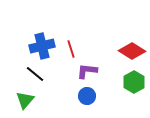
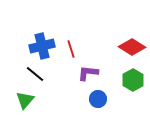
red diamond: moved 4 px up
purple L-shape: moved 1 px right, 2 px down
green hexagon: moved 1 px left, 2 px up
blue circle: moved 11 px right, 3 px down
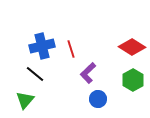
purple L-shape: rotated 50 degrees counterclockwise
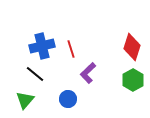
red diamond: rotated 76 degrees clockwise
blue circle: moved 30 px left
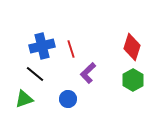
green triangle: moved 1 px left, 1 px up; rotated 30 degrees clockwise
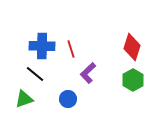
blue cross: rotated 15 degrees clockwise
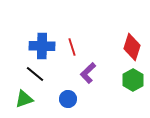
red line: moved 1 px right, 2 px up
